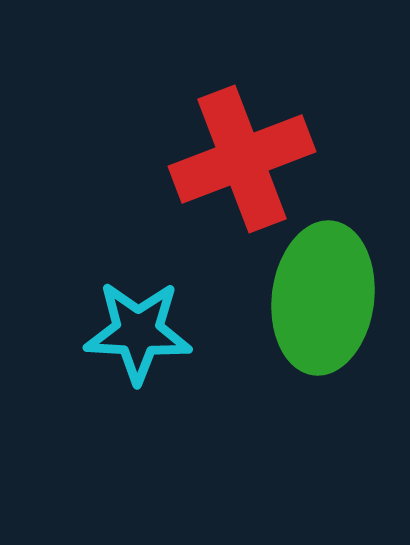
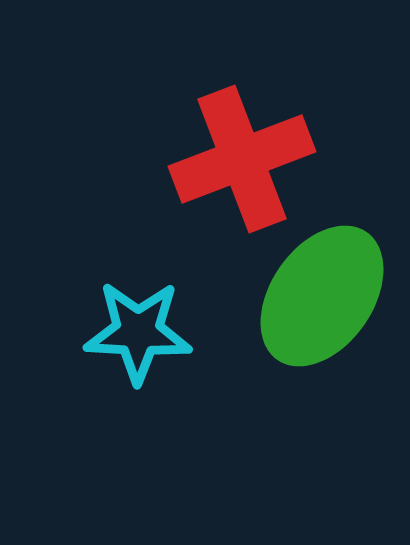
green ellipse: moved 1 px left, 2 px up; rotated 28 degrees clockwise
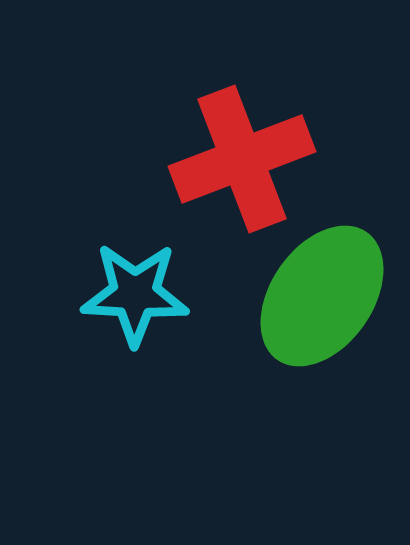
cyan star: moved 3 px left, 38 px up
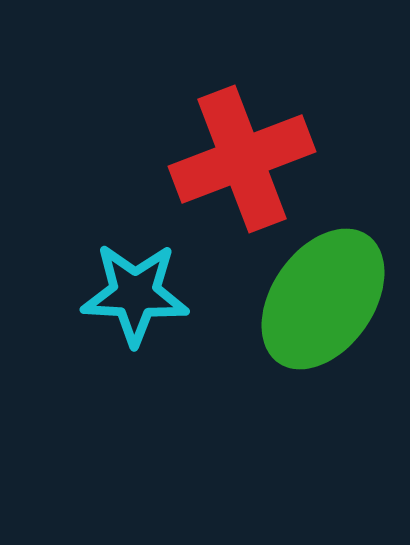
green ellipse: moved 1 px right, 3 px down
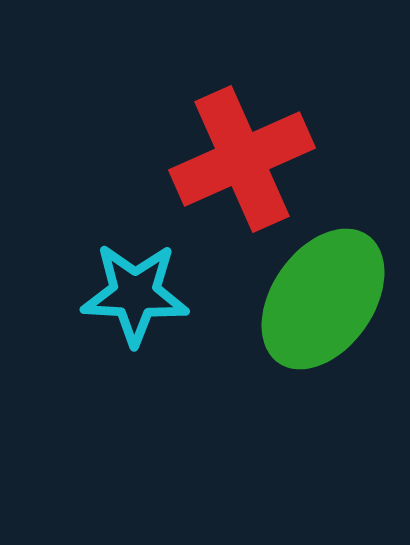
red cross: rotated 3 degrees counterclockwise
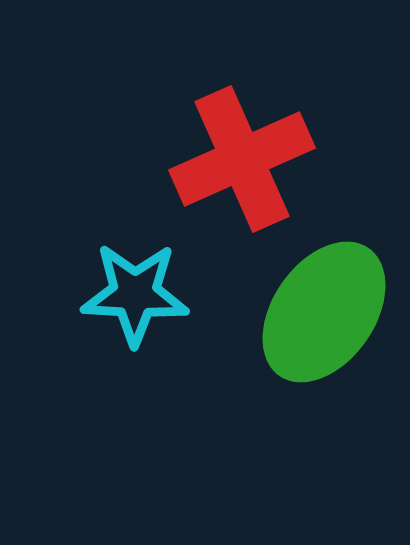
green ellipse: moved 1 px right, 13 px down
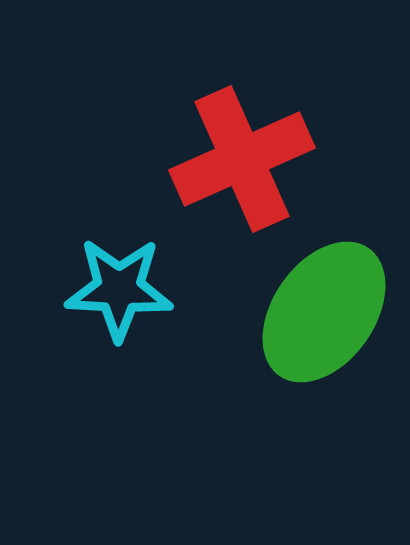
cyan star: moved 16 px left, 5 px up
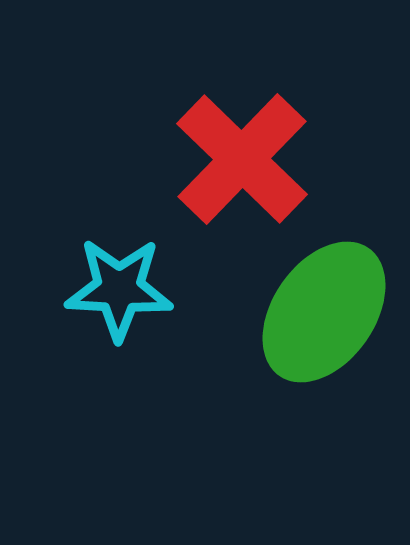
red cross: rotated 22 degrees counterclockwise
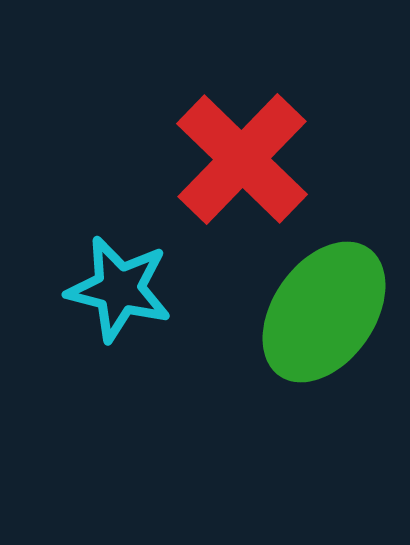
cyan star: rotated 11 degrees clockwise
